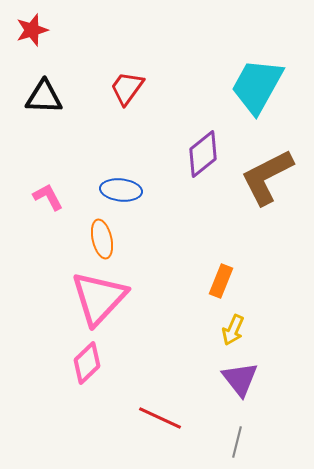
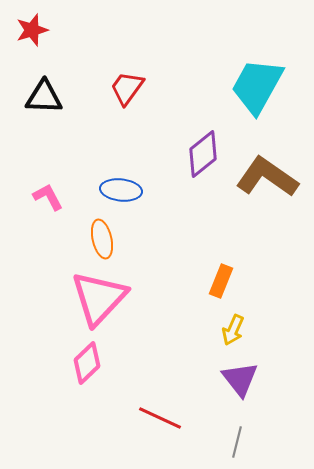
brown L-shape: rotated 62 degrees clockwise
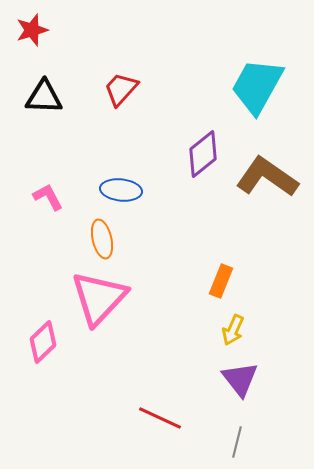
red trapezoid: moved 6 px left, 1 px down; rotated 6 degrees clockwise
pink diamond: moved 44 px left, 21 px up
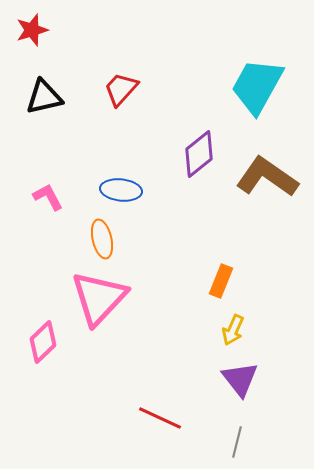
black triangle: rotated 15 degrees counterclockwise
purple diamond: moved 4 px left
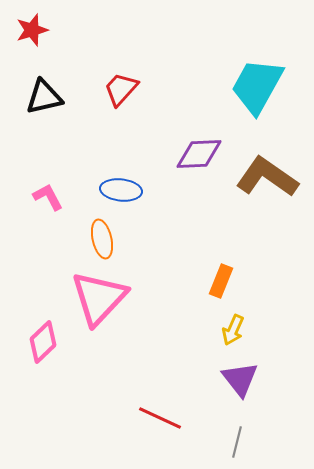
purple diamond: rotated 36 degrees clockwise
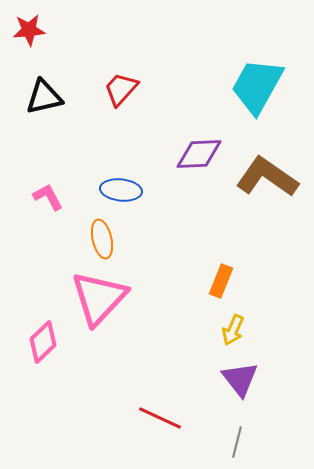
red star: moved 3 px left; rotated 12 degrees clockwise
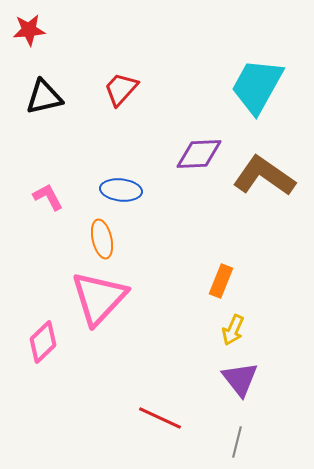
brown L-shape: moved 3 px left, 1 px up
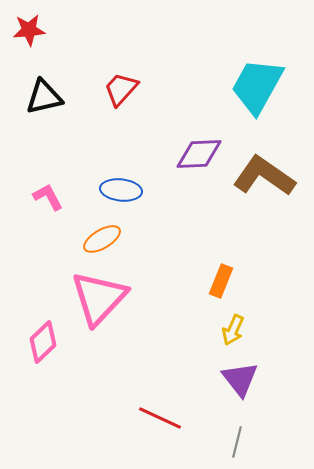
orange ellipse: rotated 72 degrees clockwise
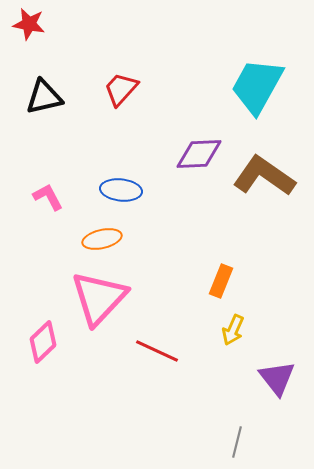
red star: moved 6 px up; rotated 16 degrees clockwise
orange ellipse: rotated 18 degrees clockwise
purple triangle: moved 37 px right, 1 px up
red line: moved 3 px left, 67 px up
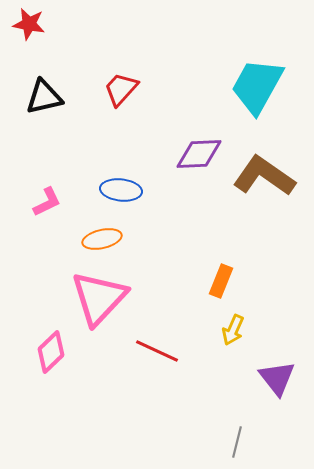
pink L-shape: moved 1 px left, 5 px down; rotated 92 degrees clockwise
pink diamond: moved 8 px right, 10 px down
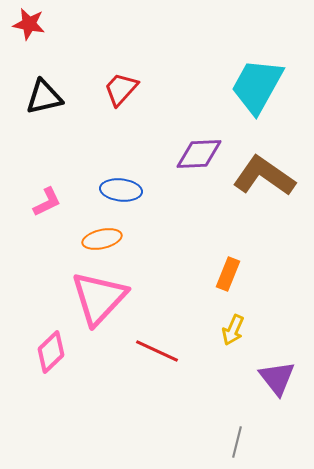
orange rectangle: moved 7 px right, 7 px up
